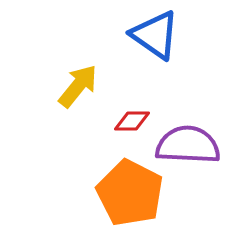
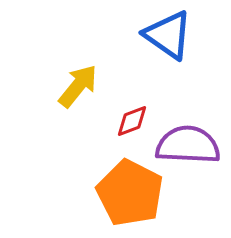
blue triangle: moved 13 px right
red diamond: rotated 21 degrees counterclockwise
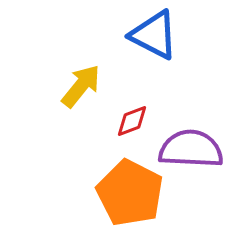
blue triangle: moved 14 px left; rotated 8 degrees counterclockwise
yellow arrow: moved 3 px right
purple semicircle: moved 3 px right, 4 px down
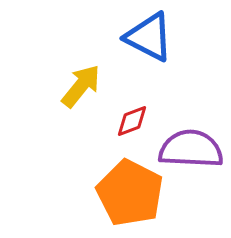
blue triangle: moved 5 px left, 2 px down
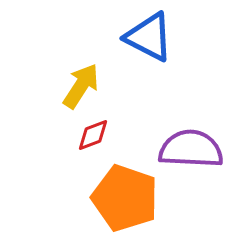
yellow arrow: rotated 6 degrees counterclockwise
red diamond: moved 39 px left, 14 px down
orange pentagon: moved 5 px left, 5 px down; rotated 8 degrees counterclockwise
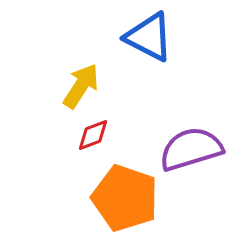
purple semicircle: rotated 20 degrees counterclockwise
